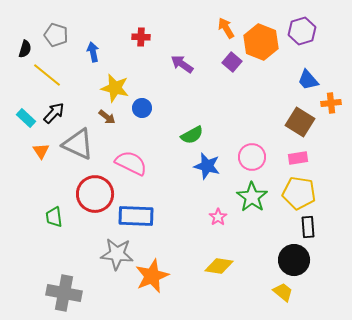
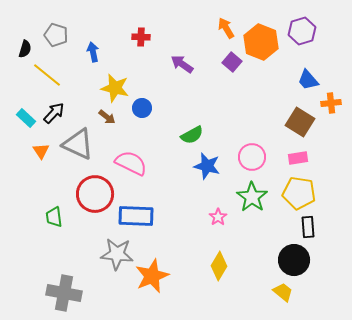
yellow diamond: rotated 68 degrees counterclockwise
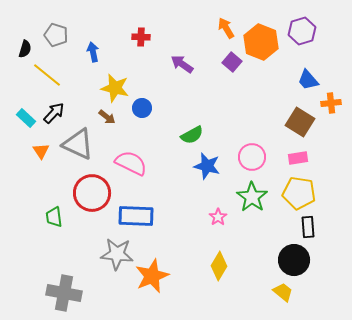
red circle: moved 3 px left, 1 px up
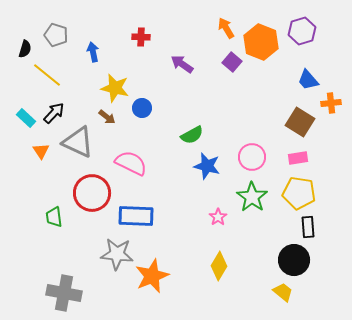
gray triangle: moved 2 px up
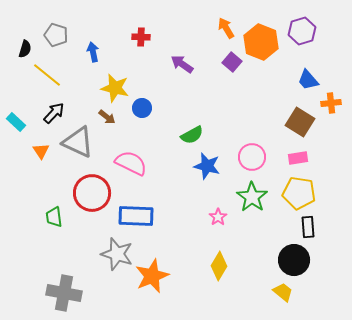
cyan rectangle: moved 10 px left, 4 px down
gray star: rotated 12 degrees clockwise
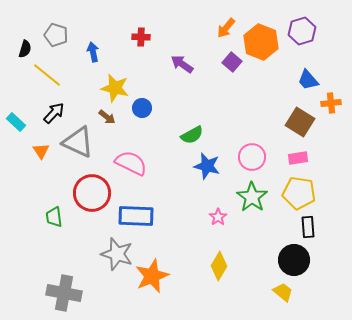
orange arrow: rotated 110 degrees counterclockwise
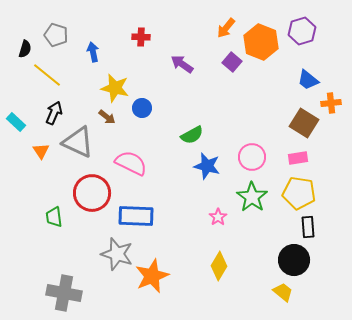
blue trapezoid: rotated 10 degrees counterclockwise
black arrow: rotated 20 degrees counterclockwise
brown square: moved 4 px right, 1 px down
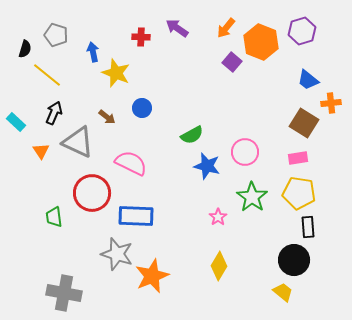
purple arrow: moved 5 px left, 36 px up
yellow star: moved 1 px right, 15 px up; rotated 8 degrees clockwise
pink circle: moved 7 px left, 5 px up
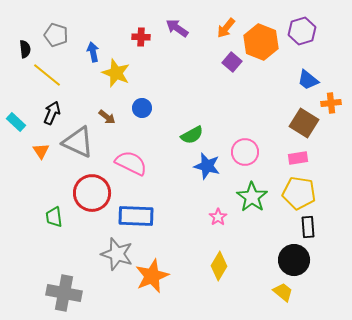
black semicircle: rotated 24 degrees counterclockwise
black arrow: moved 2 px left
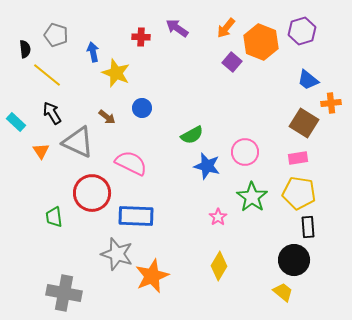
black arrow: rotated 55 degrees counterclockwise
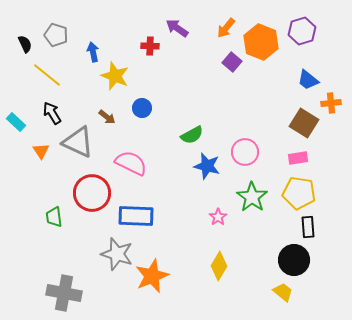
red cross: moved 9 px right, 9 px down
black semicircle: moved 5 px up; rotated 18 degrees counterclockwise
yellow star: moved 1 px left, 3 px down
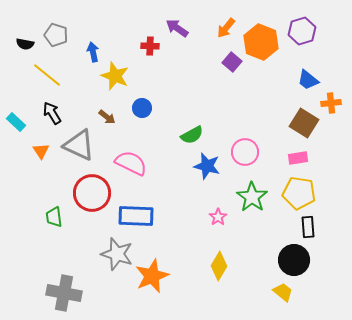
black semicircle: rotated 126 degrees clockwise
gray triangle: moved 1 px right, 3 px down
